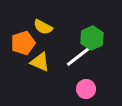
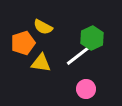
white line: moved 1 px up
yellow triangle: moved 1 px right, 1 px down; rotated 15 degrees counterclockwise
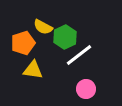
green hexagon: moved 27 px left, 1 px up
yellow triangle: moved 8 px left, 7 px down
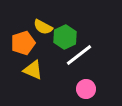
yellow triangle: rotated 15 degrees clockwise
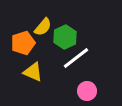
yellow semicircle: rotated 78 degrees counterclockwise
white line: moved 3 px left, 3 px down
yellow triangle: moved 2 px down
pink circle: moved 1 px right, 2 px down
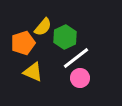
pink circle: moved 7 px left, 13 px up
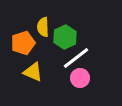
yellow semicircle: rotated 138 degrees clockwise
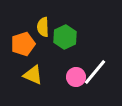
orange pentagon: moved 1 px down
white line: moved 19 px right, 14 px down; rotated 12 degrees counterclockwise
yellow triangle: moved 3 px down
pink circle: moved 4 px left, 1 px up
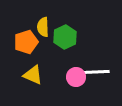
orange pentagon: moved 3 px right, 2 px up
white line: rotated 48 degrees clockwise
